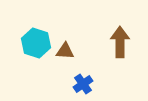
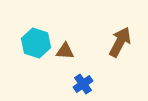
brown arrow: rotated 28 degrees clockwise
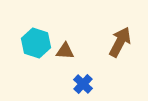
blue cross: rotated 12 degrees counterclockwise
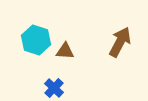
cyan hexagon: moved 3 px up
blue cross: moved 29 px left, 4 px down
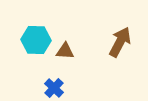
cyan hexagon: rotated 16 degrees counterclockwise
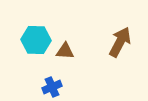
blue cross: moved 2 px left, 1 px up; rotated 24 degrees clockwise
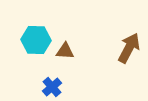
brown arrow: moved 9 px right, 6 px down
blue cross: rotated 18 degrees counterclockwise
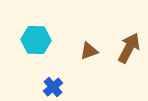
brown triangle: moved 24 px right; rotated 24 degrees counterclockwise
blue cross: moved 1 px right
